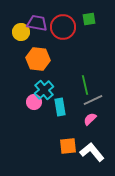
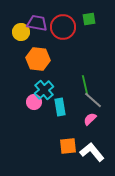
gray line: rotated 66 degrees clockwise
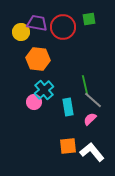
cyan rectangle: moved 8 px right
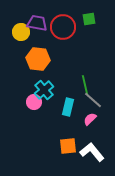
cyan rectangle: rotated 24 degrees clockwise
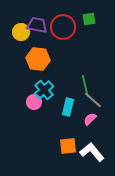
purple trapezoid: moved 2 px down
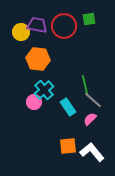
red circle: moved 1 px right, 1 px up
cyan rectangle: rotated 48 degrees counterclockwise
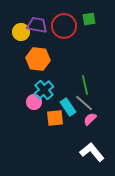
gray line: moved 9 px left, 3 px down
orange square: moved 13 px left, 28 px up
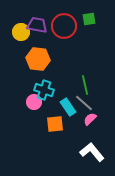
cyan cross: rotated 30 degrees counterclockwise
orange square: moved 6 px down
